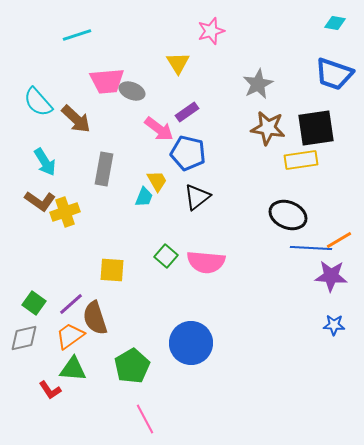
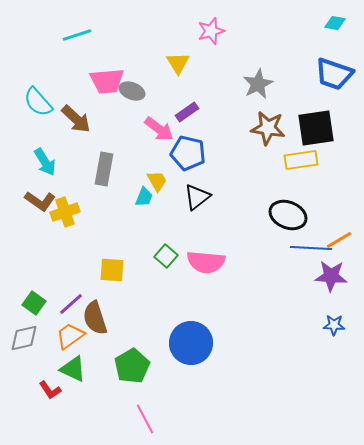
green triangle at (73, 369): rotated 20 degrees clockwise
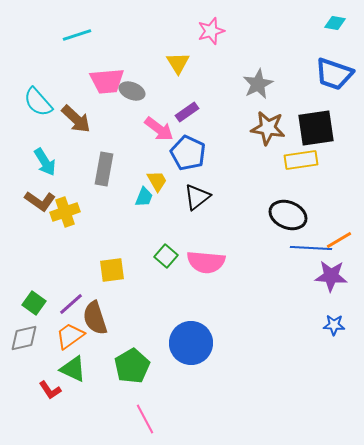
blue pentagon at (188, 153): rotated 12 degrees clockwise
yellow square at (112, 270): rotated 12 degrees counterclockwise
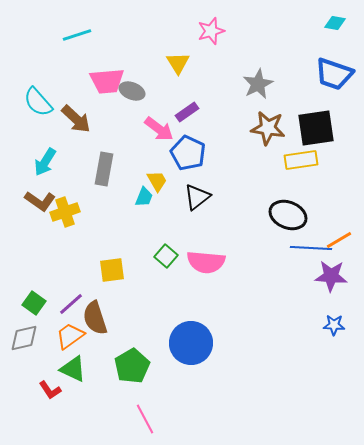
cyan arrow at (45, 162): rotated 64 degrees clockwise
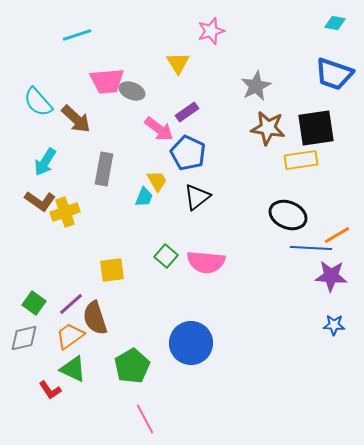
gray star at (258, 84): moved 2 px left, 2 px down
orange line at (339, 240): moved 2 px left, 5 px up
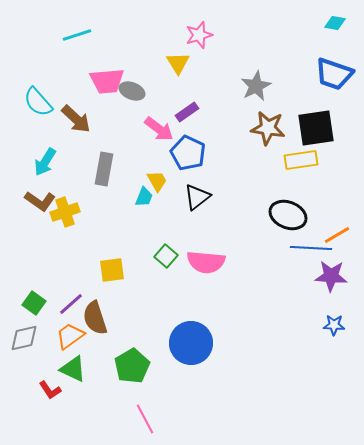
pink star at (211, 31): moved 12 px left, 4 px down
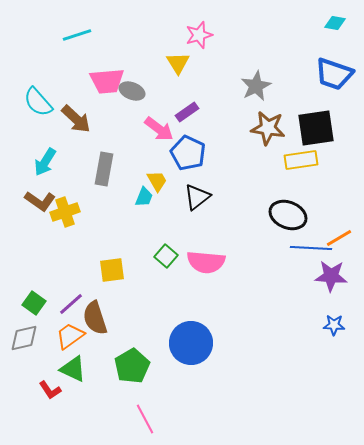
orange line at (337, 235): moved 2 px right, 3 px down
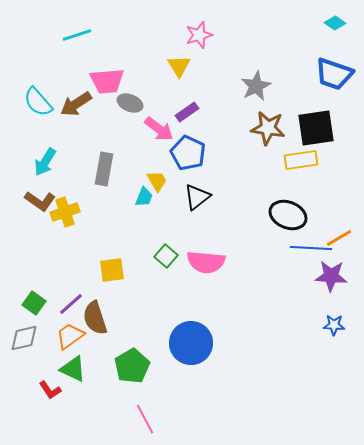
cyan diamond at (335, 23): rotated 25 degrees clockwise
yellow triangle at (178, 63): moved 1 px right, 3 px down
gray ellipse at (132, 91): moved 2 px left, 12 px down
brown arrow at (76, 119): moved 15 px up; rotated 104 degrees clockwise
